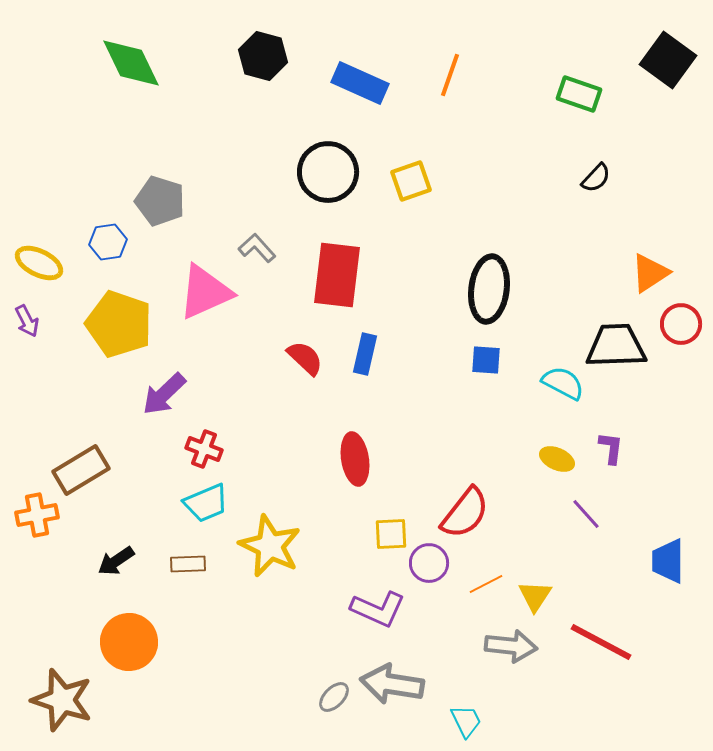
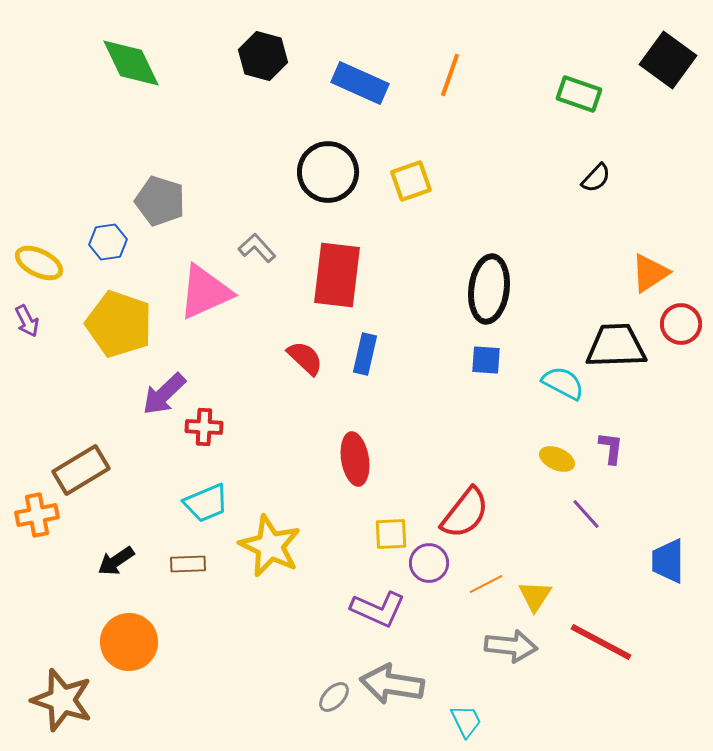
red cross at (204, 449): moved 22 px up; rotated 18 degrees counterclockwise
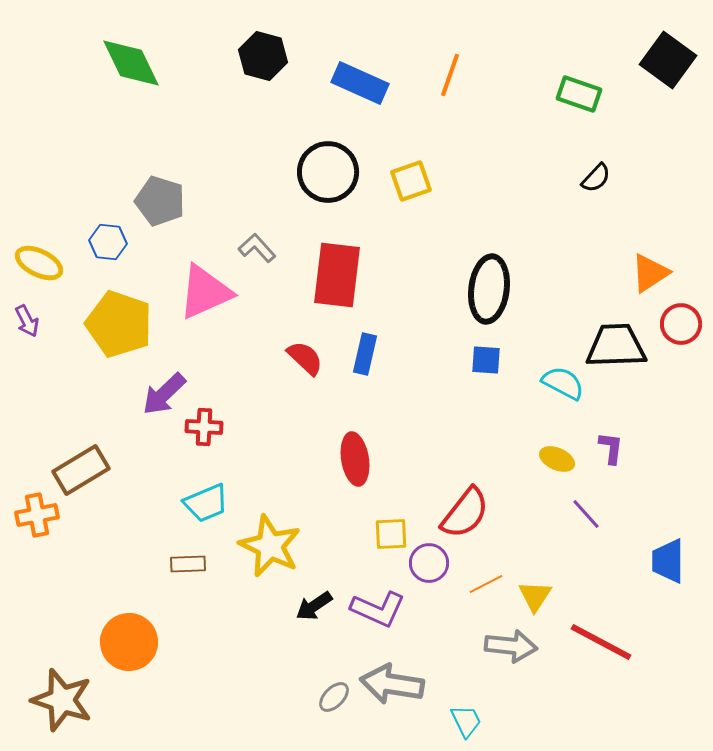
blue hexagon at (108, 242): rotated 15 degrees clockwise
black arrow at (116, 561): moved 198 px right, 45 px down
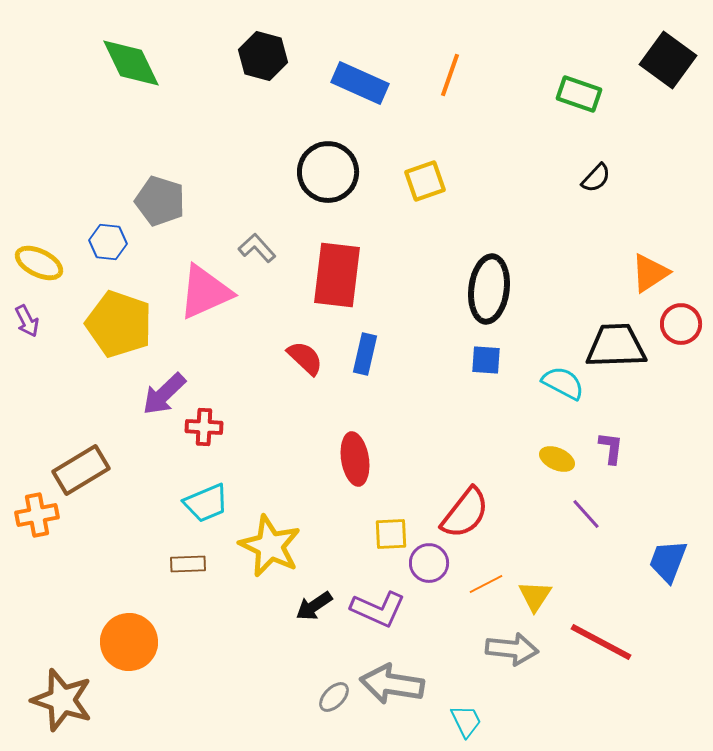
yellow square at (411, 181): moved 14 px right
blue trapezoid at (668, 561): rotated 21 degrees clockwise
gray arrow at (511, 646): moved 1 px right, 3 px down
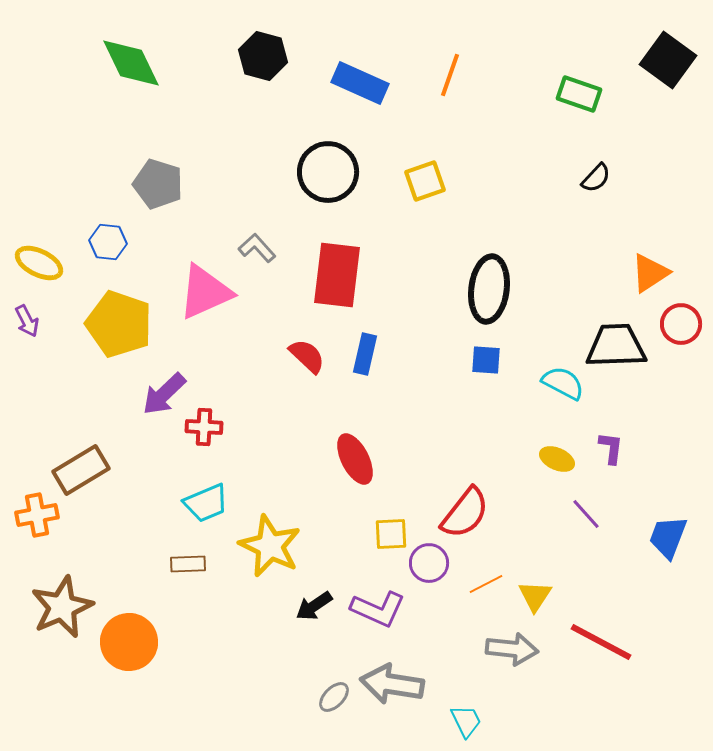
gray pentagon at (160, 201): moved 2 px left, 17 px up
red semicircle at (305, 358): moved 2 px right, 2 px up
red ellipse at (355, 459): rotated 18 degrees counterclockwise
blue trapezoid at (668, 561): moved 24 px up
brown star at (62, 700): moved 93 px up; rotated 30 degrees clockwise
